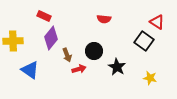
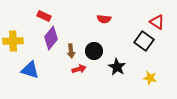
brown arrow: moved 4 px right, 4 px up; rotated 16 degrees clockwise
blue triangle: rotated 18 degrees counterclockwise
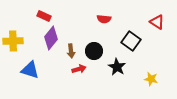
black square: moved 13 px left
yellow star: moved 1 px right, 1 px down
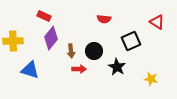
black square: rotated 30 degrees clockwise
red arrow: rotated 16 degrees clockwise
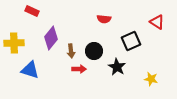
red rectangle: moved 12 px left, 5 px up
yellow cross: moved 1 px right, 2 px down
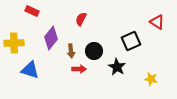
red semicircle: moved 23 px left; rotated 112 degrees clockwise
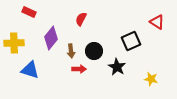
red rectangle: moved 3 px left, 1 px down
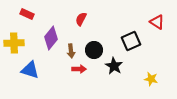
red rectangle: moved 2 px left, 2 px down
black circle: moved 1 px up
black star: moved 3 px left, 1 px up
